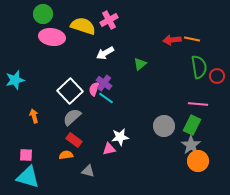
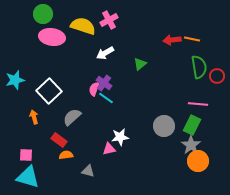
white square: moved 21 px left
orange arrow: moved 1 px down
red rectangle: moved 15 px left
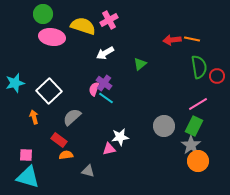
cyan star: moved 3 px down
pink line: rotated 36 degrees counterclockwise
green rectangle: moved 2 px right, 1 px down
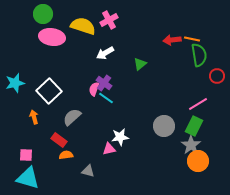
green semicircle: moved 12 px up
cyan triangle: moved 1 px down
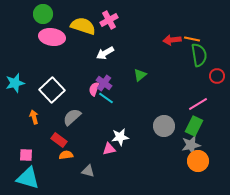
green triangle: moved 11 px down
white square: moved 3 px right, 1 px up
gray star: rotated 24 degrees clockwise
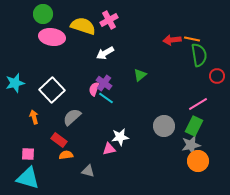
pink square: moved 2 px right, 1 px up
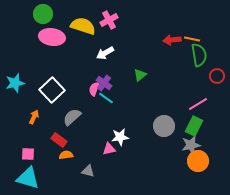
orange arrow: rotated 40 degrees clockwise
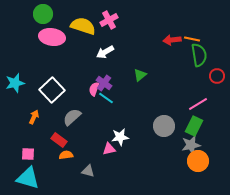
white arrow: moved 1 px up
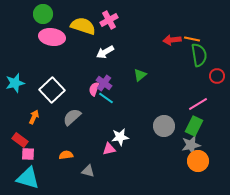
red rectangle: moved 39 px left
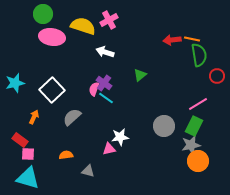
white arrow: rotated 48 degrees clockwise
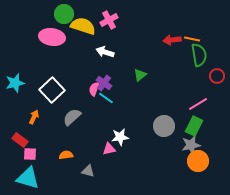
green circle: moved 21 px right
pink square: moved 2 px right
